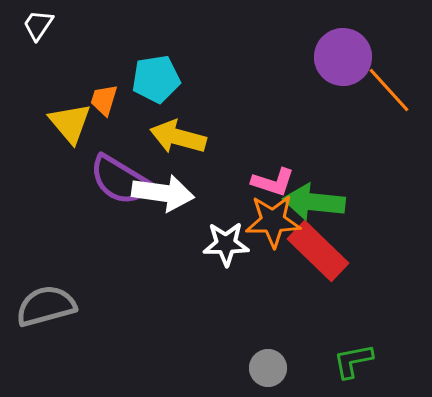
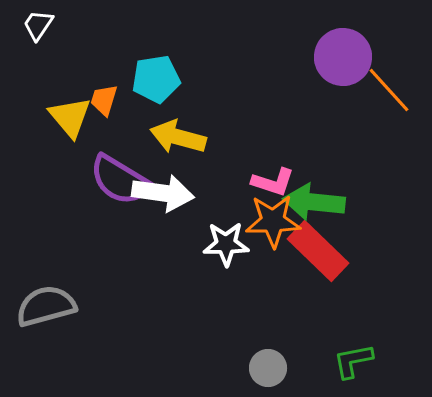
yellow triangle: moved 6 px up
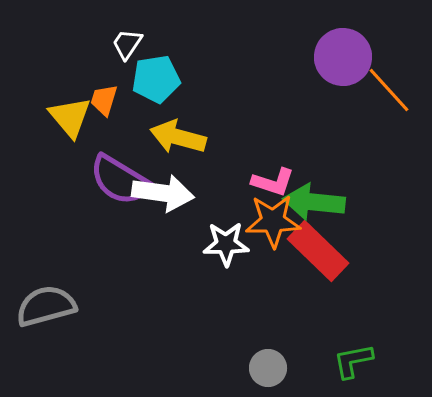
white trapezoid: moved 89 px right, 19 px down
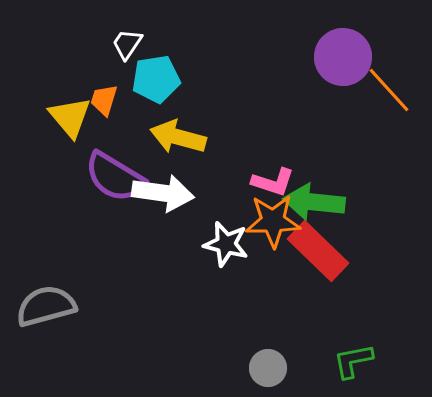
purple semicircle: moved 5 px left, 3 px up
white star: rotated 15 degrees clockwise
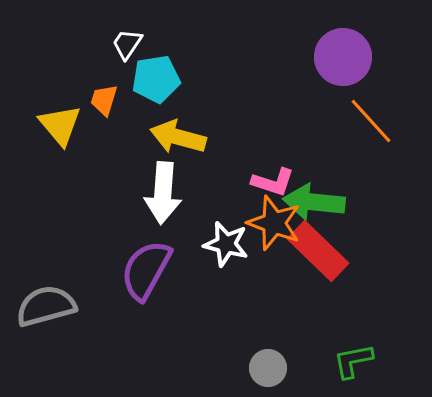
orange line: moved 18 px left, 31 px down
yellow triangle: moved 10 px left, 8 px down
purple semicircle: moved 31 px right, 93 px down; rotated 88 degrees clockwise
white arrow: rotated 86 degrees clockwise
orange star: moved 1 px right, 2 px down; rotated 22 degrees clockwise
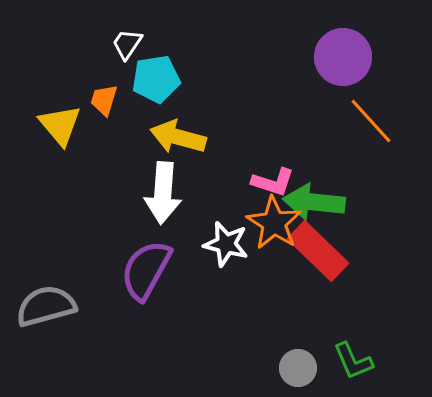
orange star: rotated 12 degrees clockwise
green L-shape: rotated 102 degrees counterclockwise
gray circle: moved 30 px right
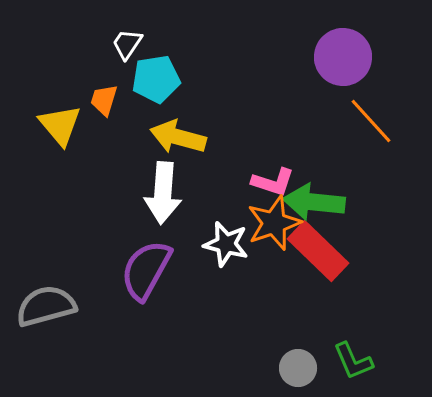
orange star: rotated 20 degrees clockwise
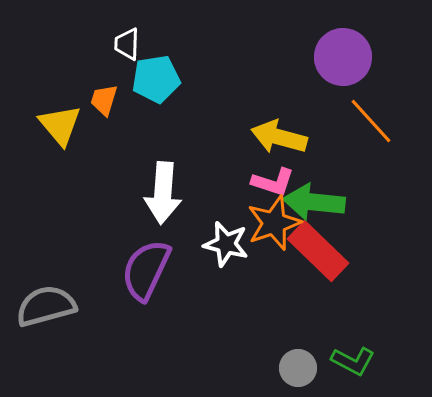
white trapezoid: rotated 32 degrees counterclockwise
yellow arrow: moved 101 px right
purple semicircle: rotated 4 degrees counterclockwise
green L-shape: rotated 39 degrees counterclockwise
